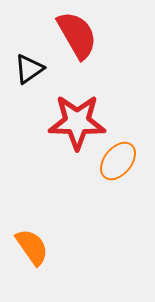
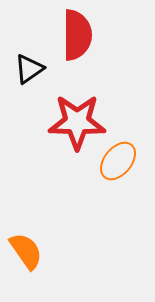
red semicircle: rotated 30 degrees clockwise
orange semicircle: moved 6 px left, 4 px down
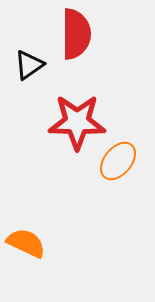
red semicircle: moved 1 px left, 1 px up
black triangle: moved 4 px up
orange semicircle: moved 8 px up; rotated 30 degrees counterclockwise
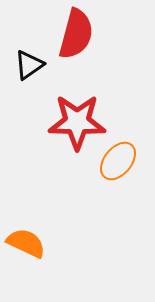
red semicircle: rotated 15 degrees clockwise
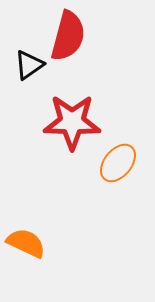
red semicircle: moved 8 px left, 2 px down
red star: moved 5 px left
orange ellipse: moved 2 px down
